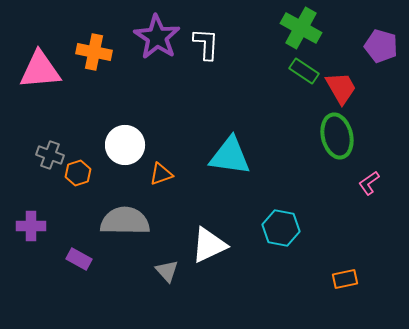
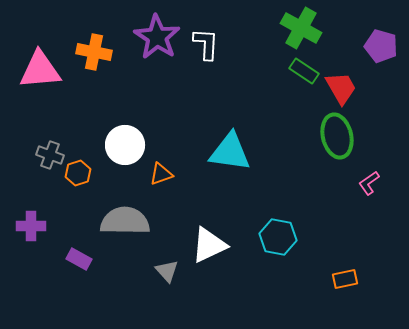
cyan triangle: moved 4 px up
cyan hexagon: moved 3 px left, 9 px down
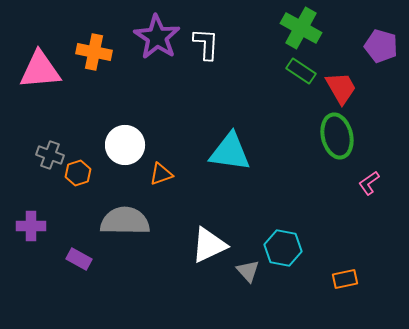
green rectangle: moved 3 px left
cyan hexagon: moved 5 px right, 11 px down
gray triangle: moved 81 px right
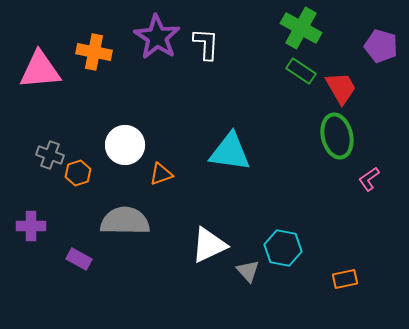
pink L-shape: moved 4 px up
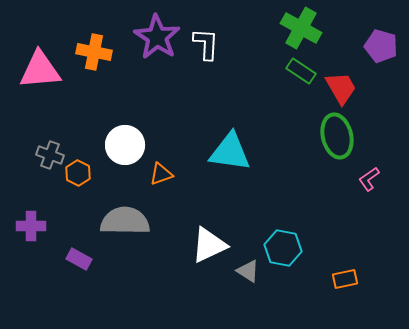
orange hexagon: rotated 15 degrees counterclockwise
gray triangle: rotated 15 degrees counterclockwise
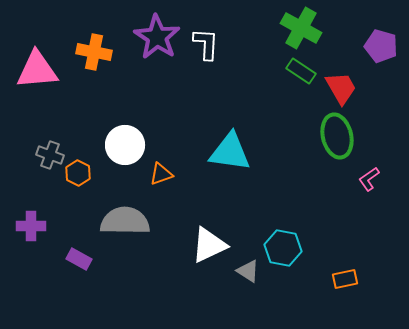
pink triangle: moved 3 px left
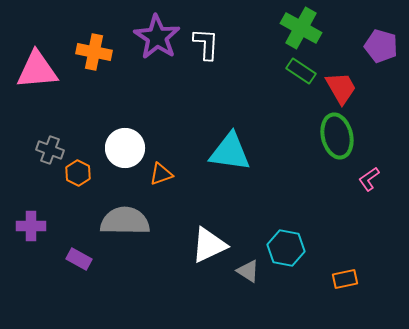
white circle: moved 3 px down
gray cross: moved 5 px up
cyan hexagon: moved 3 px right
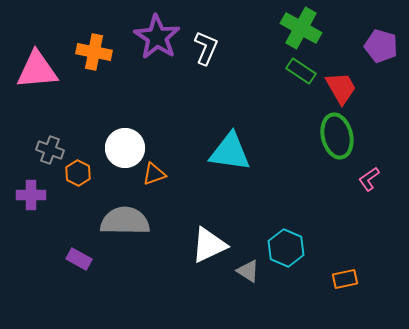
white L-shape: moved 4 px down; rotated 20 degrees clockwise
orange triangle: moved 7 px left
purple cross: moved 31 px up
cyan hexagon: rotated 12 degrees clockwise
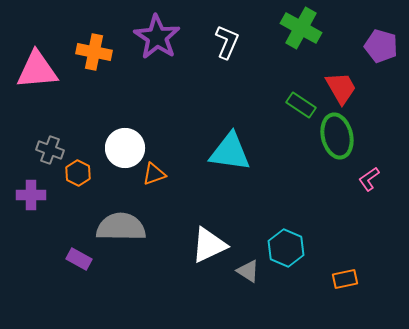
white L-shape: moved 21 px right, 6 px up
green rectangle: moved 34 px down
gray semicircle: moved 4 px left, 6 px down
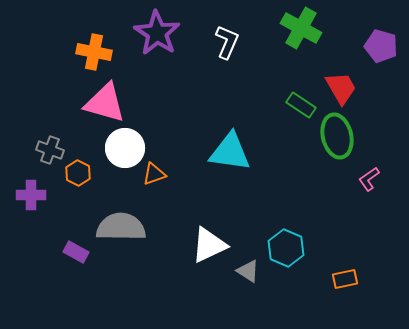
purple star: moved 4 px up
pink triangle: moved 68 px right, 33 px down; rotated 21 degrees clockwise
purple rectangle: moved 3 px left, 7 px up
